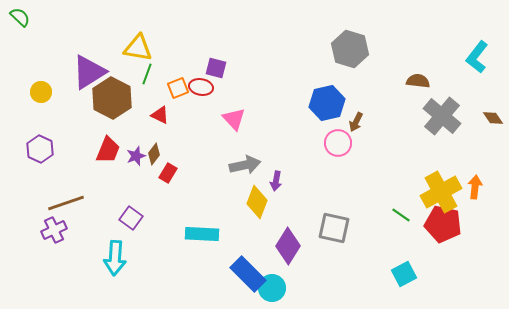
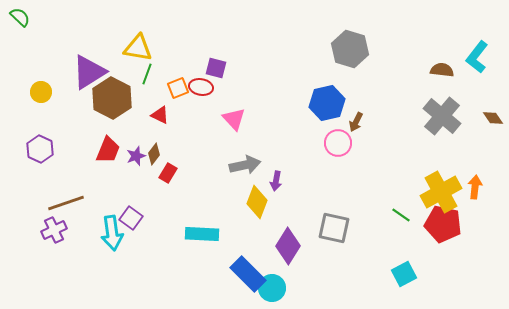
brown semicircle at (418, 81): moved 24 px right, 11 px up
cyan arrow at (115, 258): moved 3 px left, 25 px up; rotated 12 degrees counterclockwise
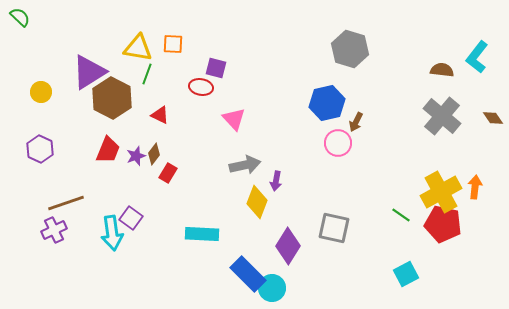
orange square at (178, 88): moved 5 px left, 44 px up; rotated 25 degrees clockwise
cyan square at (404, 274): moved 2 px right
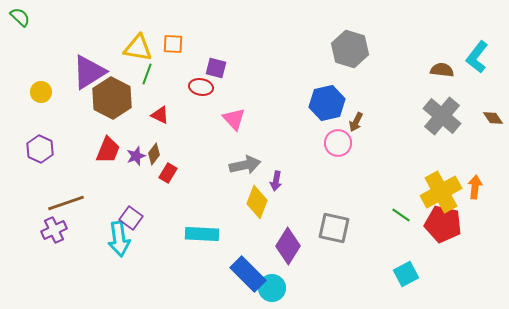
cyan arrow at (112, 233): moved 7 px right, 6 px down
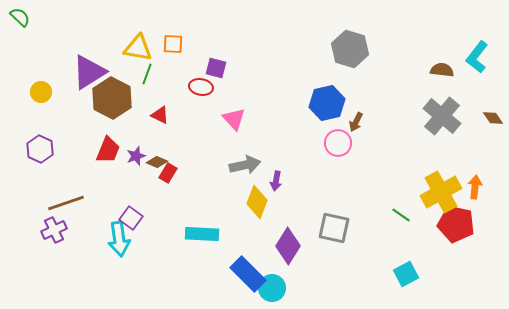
brown diamond at (154, 154): moved 3 px right, 8 px down; rotated 75 degrees clockwise
red pentagon at (443, 224): moved 13 px right
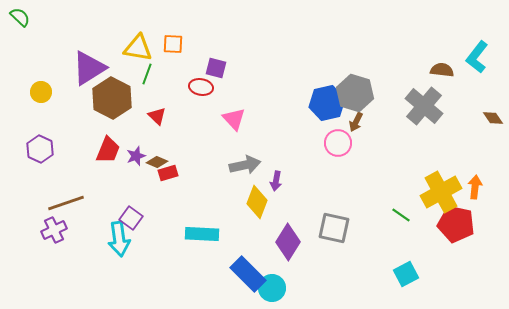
gray hexagon at (350, 49): moved 5 px right, 44 px down
purple triangle at (89, 72): moved 4 px up
red triangle at (160, 115): moved 3 px left, 1 px down; rotated 18 degrees clockwise
gray cross at (442, 116): moved 18 px left, 10 px up
red rectangle at (168, 173): rotated 42 degrees clockwise
purple diamond at (288, 246): moved 4 px up
